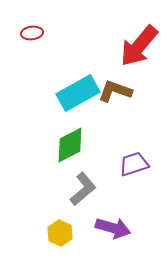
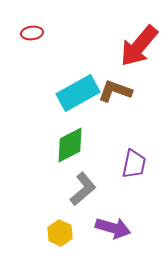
purple trapezoid: rotated 120 degrees clockwise
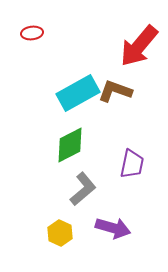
purple trapezoid: moved 2 px left
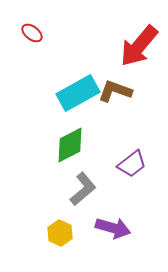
red ellipse: rotated 45 degrees clockwise
purple trapezoid: rotated 40 degrees clockwise
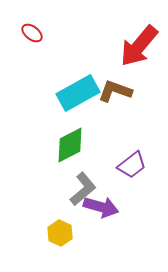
purple trapezoid: moved 1 px down
purple arrow: moved 12 px left, 21 px up
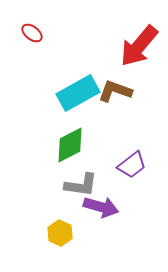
gray L-shape: moved 2 px left, 4 px up; rotated 48 degrees clockwise
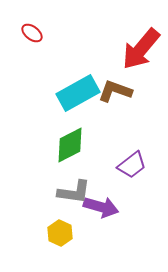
red arrow: moved 2 px right, 3 px down
gray L-shape: moved 7 px left, 7 px down
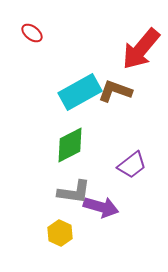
cyan rectangle: moved 2 px right, 1 px up
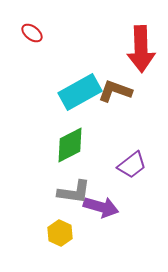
red arrow: rotated 42 degrees counterclockwise
